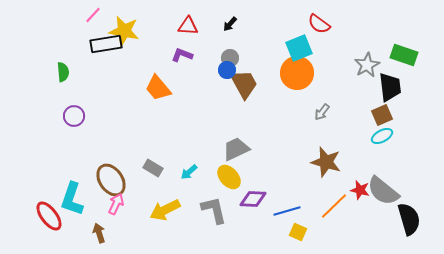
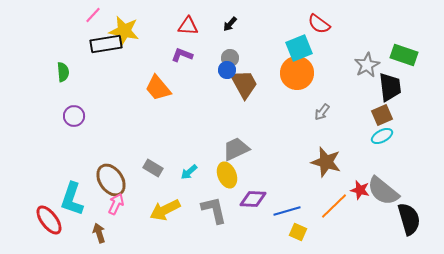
yellow ellipse: moved 2 px left, 2 px up; rotated 20 degrees clockwise
red ellipse: moved 4 px down
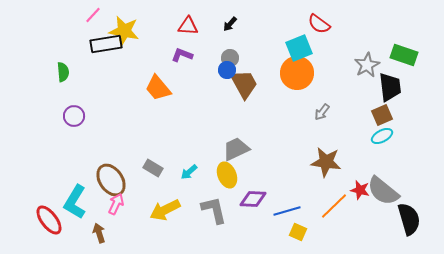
brown star: rotated 8 degrees counterclockwise
cyan L-shape: moved 3 px right, 3 px down; rotated 12 degrees clockwise
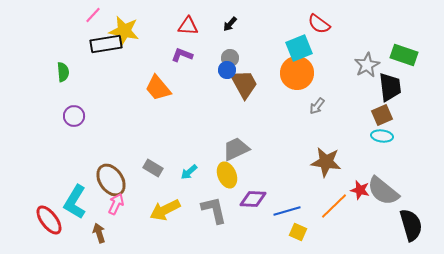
gray arrow: moved 5 px left, 6 px up
cyan ellipse: rotated 35 degrees clockwise
black semicircle: moved 2 px right, 6 px down
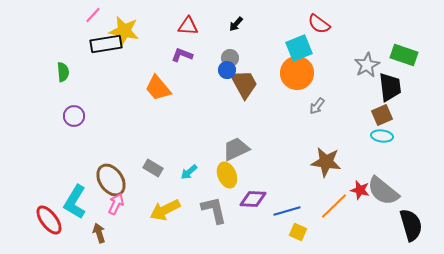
black arrow: moved 6 px right
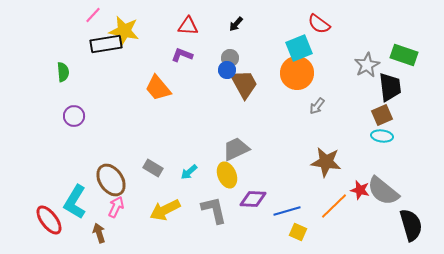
pink arrow: moved 3 px down
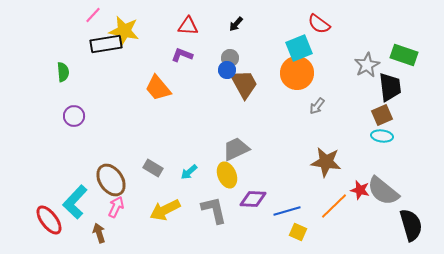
cyan L-shape: rotated 12 degrees clockwise
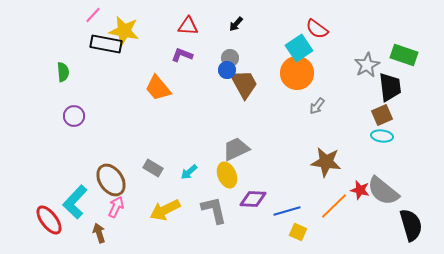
red semicircle: moved 2 px left, 5 px down
black rectangle: rotated 20 degrees clockwise
cyan square: rotated 12 degrees counterclockwise
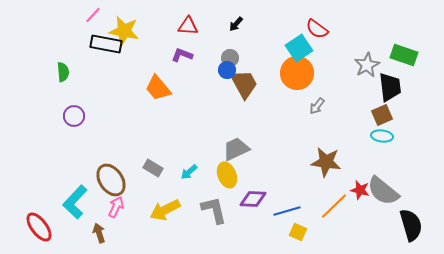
red ellipse: moved 10 px left, 7 px down
